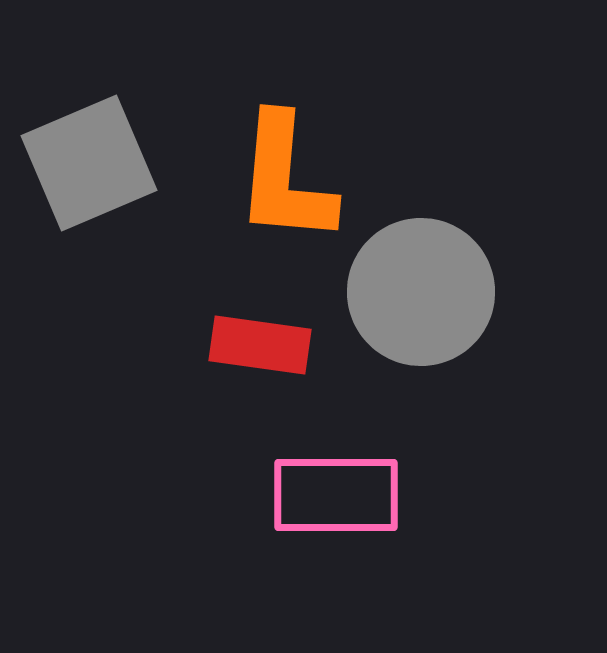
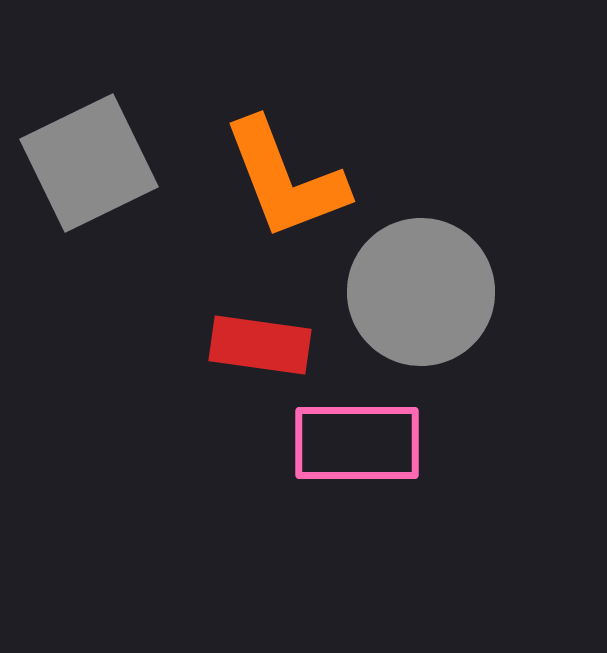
gray square: rotated 3 degrees counterclockwise
orange L-shape: rotated 26 degrees counterclockwise
pink rectangle: moved 21 px right, 52 px up
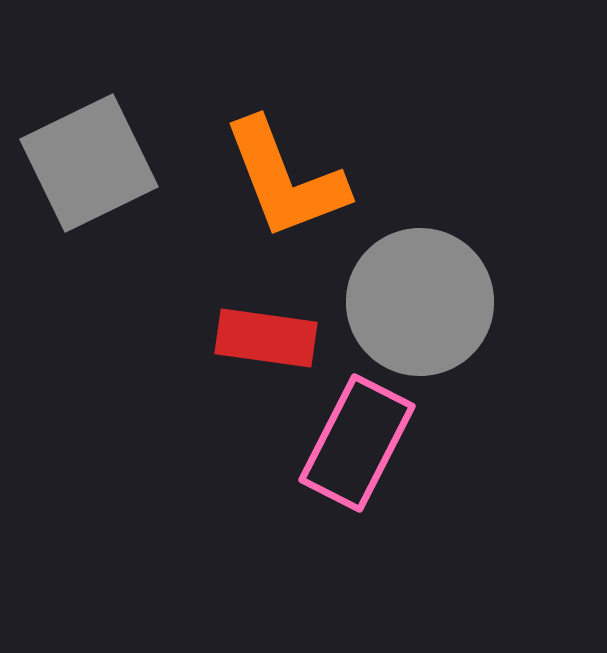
gray circle: moved 1 px left, 10 px down
red rectangle: moved 6 px right, 7 px up
pink rectangle: rotated 63 degrees counterclockwise
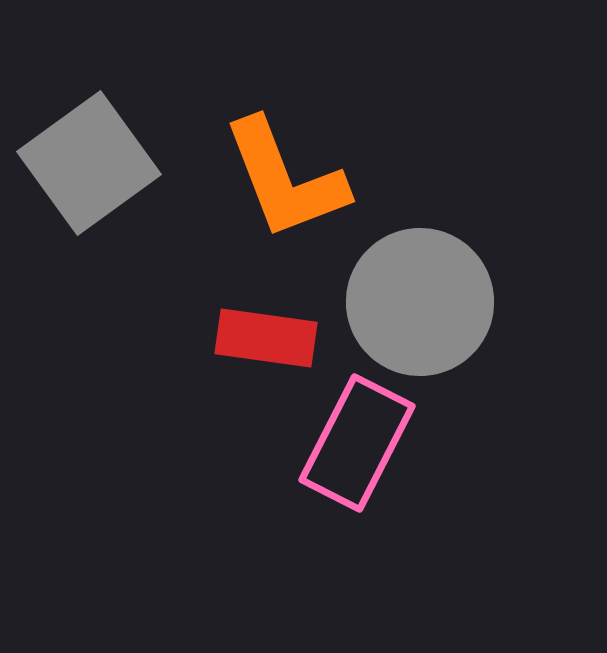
gray square: rotated 10 degrees counterclockwise
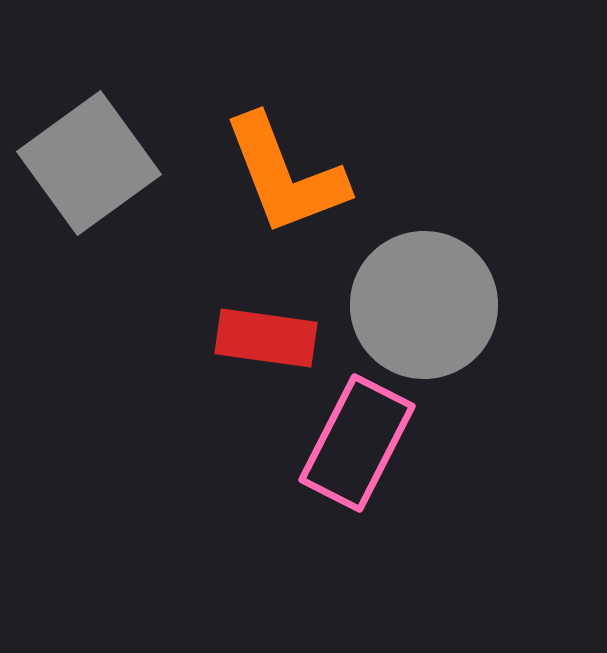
orange L-shape: moved 4 px up
gray circle: moved 4 px right, 3 px down
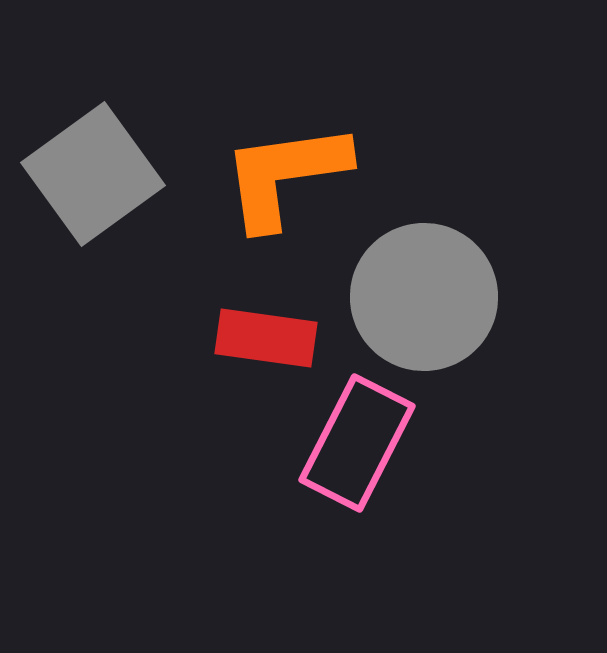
gray square: moved 4 px right, 11 px down
orange L-shape: rotated 103 degrees clockwise
gray circle: moved 8 px up
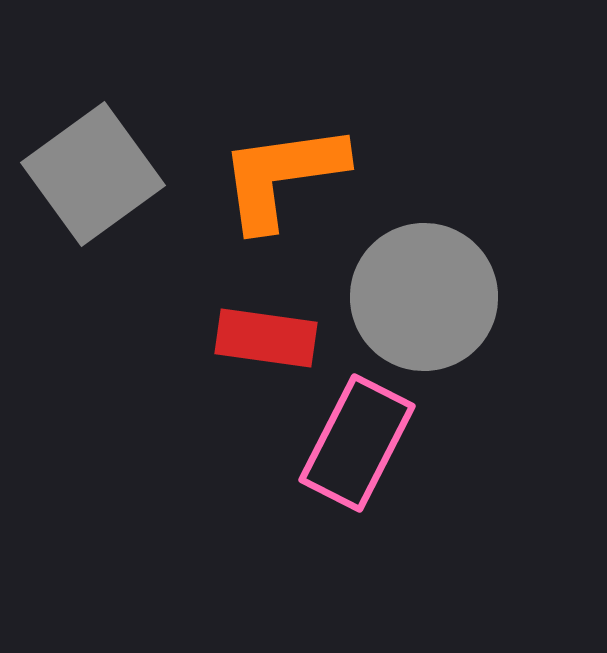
orange L-shape: moved 3 px left, 1 px down
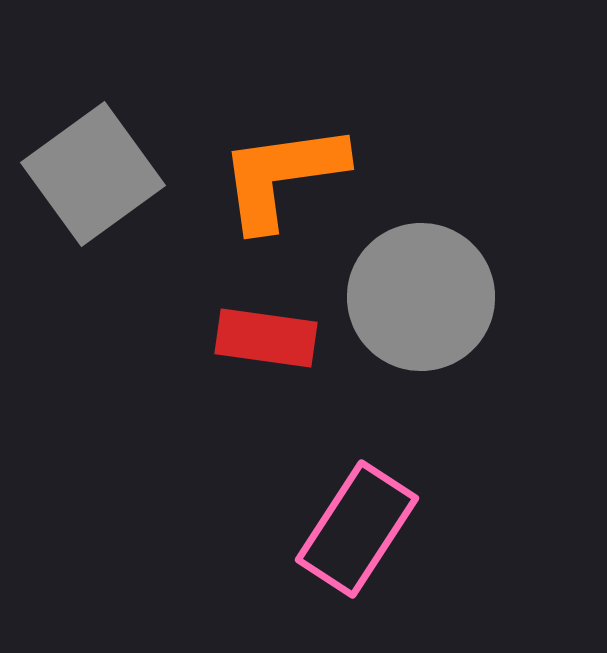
gray circle: moved 3 px left
pink rectangle: moved 86 px down; rotated 6 degrees clockwise
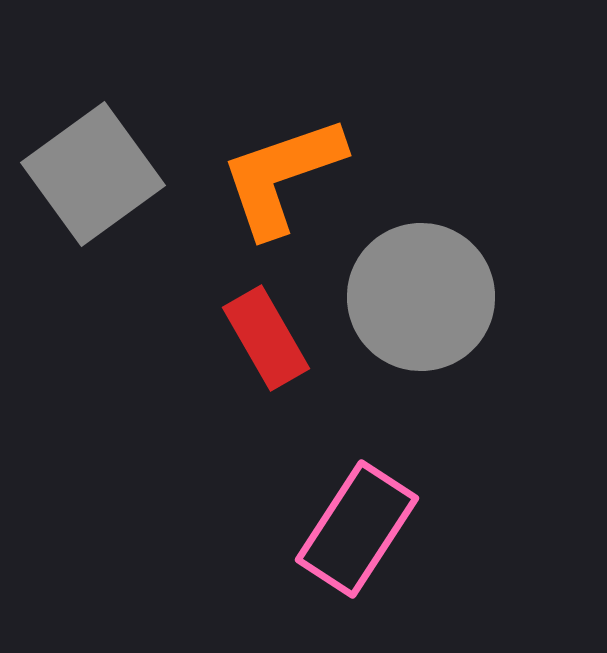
orange L-shape: rotated 11 degrees counterclockwise
red rectangle: rotated 52 degrees clockwise
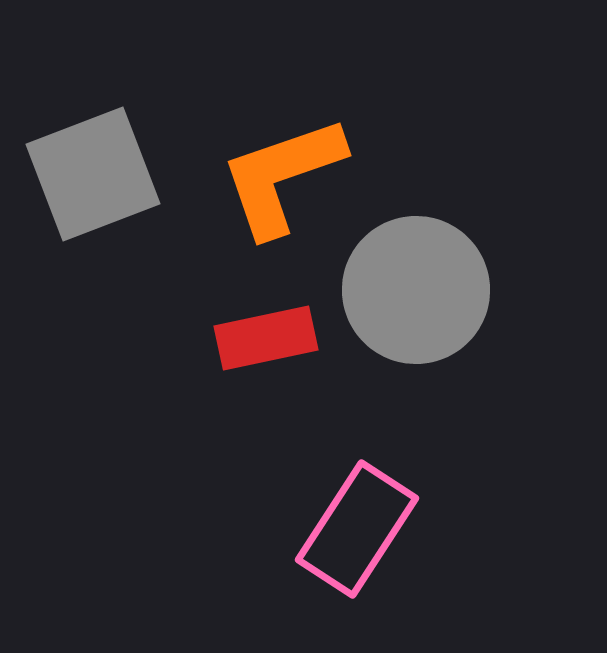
gray square: rotated 15 degrees clockwise
gray circle: moved 5 px left, 7 px up
red rectangle: rotated 72 degrees counterclockwise
